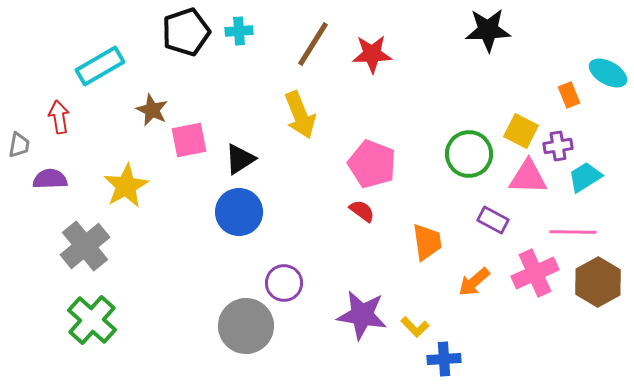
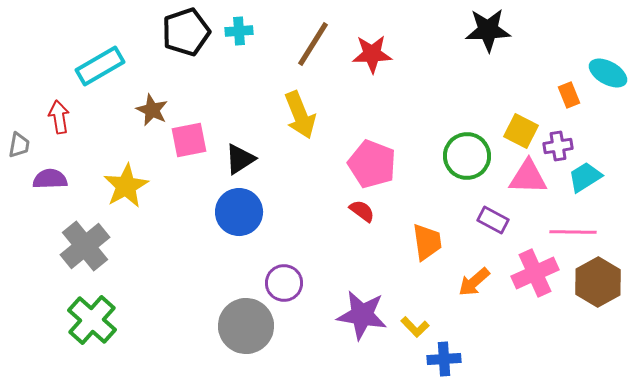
green circle: moved 2 px left, 2 px down
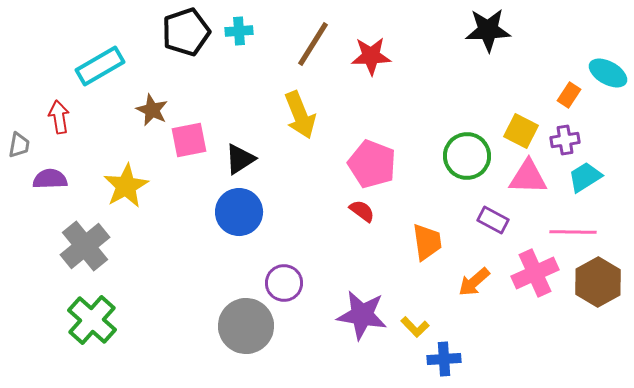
red star: moved 1 px left, 2 px down
orange rectangle: rotated 55 degrees clockwise
purple cross: moved 7 px right, 6 px up
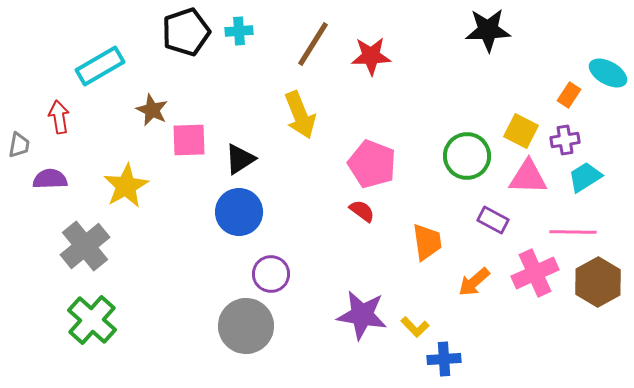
pink square: rotated 9 degrees clockwise
purple circle: moved 13 px left, 9 px up
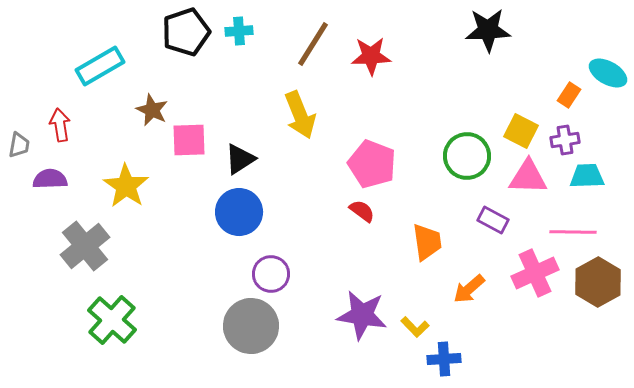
red arrow: moved 1 px right, 8 px down
cyan trapezoid: moved 2 px right, 1 px up; rotated 30 degrees clockwise
yellow star: rotated 9 degrees counterclockwise
orange arrow: moved 5 px left, 7 px down
green cross: moved 20 px right
gray circle: moved 5 px right
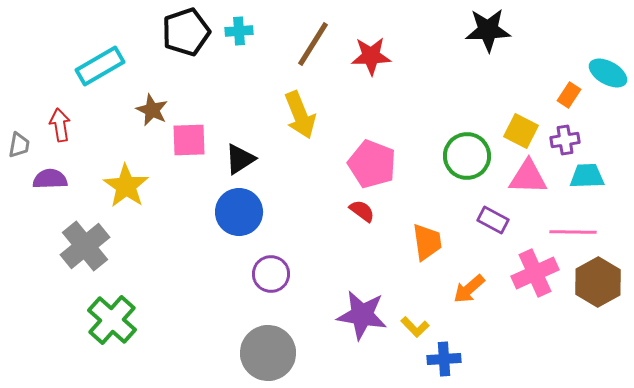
gray circle: moved 17 px right, 27 px down
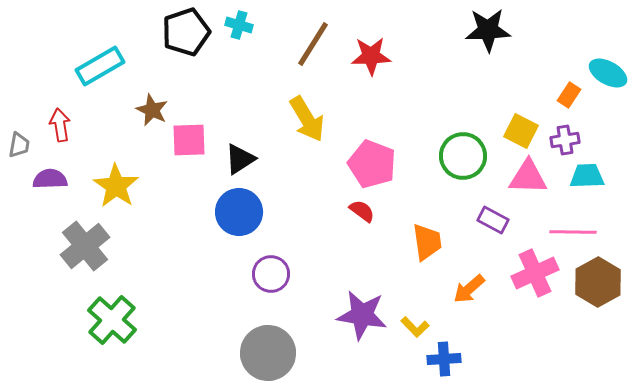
cyan cross: moved 6 px up; rotated 20 degrees clockwise
yellow arrow: moved 7 px right, 4 px down; rotated 9 degrees counterclockwise
green circle: moved 4 px left
yellow star: moved 10 px left
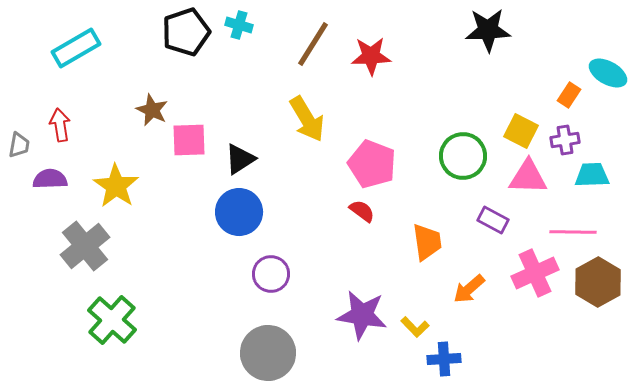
cyan rectangle: moved 24 px left, 18 px up
cyan trapezoid: moved 5 px right, 1 px up
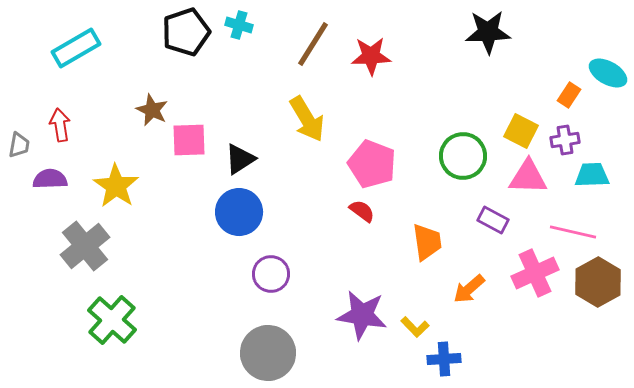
black star: moved 2 px down
pink line: rotated 12 degrees clockwise
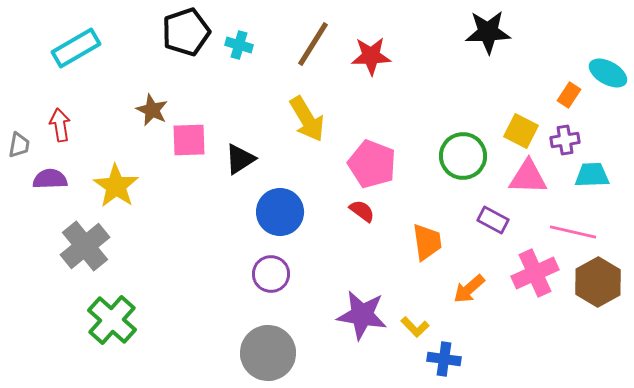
cyan cross: moved 20 px down
blue circle: moved 41 px right
blue cross: rotated 12 degrees clockwise
